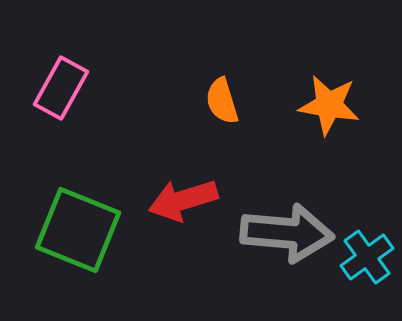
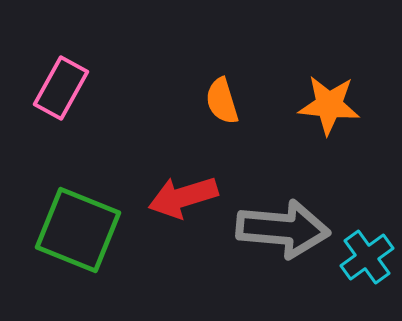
orange star: rotated 4 degrees counterclockwise
red arrow: moved 3 px up
gray arrow: moved 4 px left, 4 px up
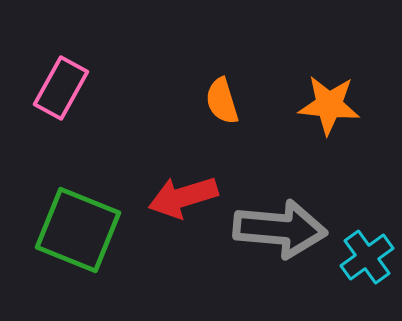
gray arrow: moved 3 px left
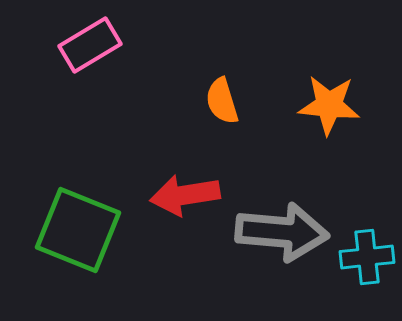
pink rectangle: moved 29 px right, 43 px up; rotated 30 degrees clockwise
red arrow: moved 2 px right, 2 px up; rotated 8 degrees clockwise
gray arrow: moved 2 px right, 3 px down
cyan cross: rotated 30 degrees clockwise
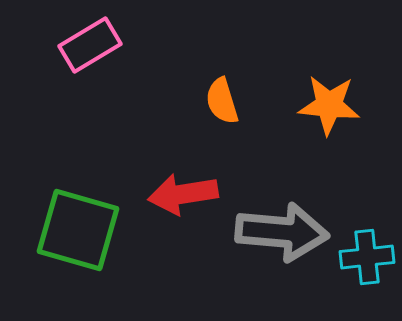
red arrow: moved 2 px left, 1 px up
green square: rotated 6 degrees counterclockwise
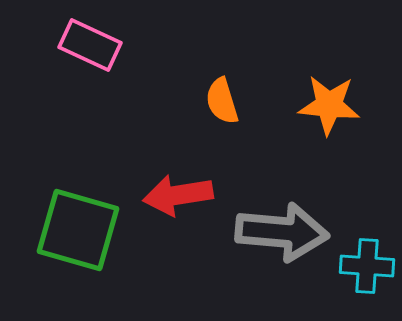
pink rectangle: rotated 56 degrees clockwise
red arrow: moved 5 px left, 1 px down
cyan cross: moved 9 px down; rotated 10 degrees clockwise
